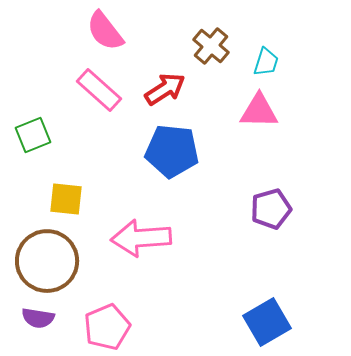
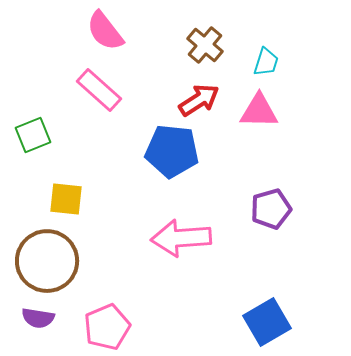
brown cross: moved 6 px left, 1 px up
red arrow: moved 34 px right, 11 px down
pink arrow: moved 40 px right
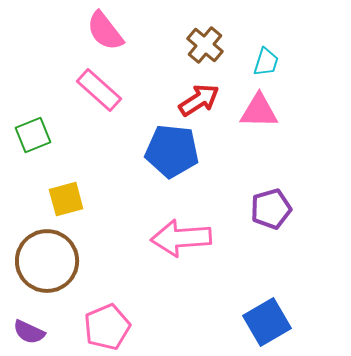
yellow square: rotated 21 degrees counterclockwise
purple semicircle: moved 9 px left, 14 px down; rotated 16 degrees clockwise
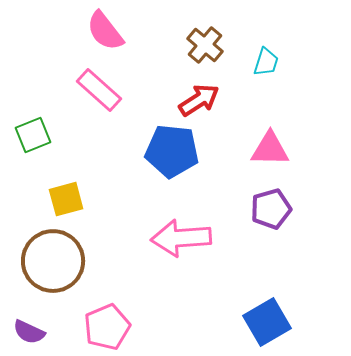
pink triangle: moved 11 px right, 38 px down
brown circle: moved 6 px right
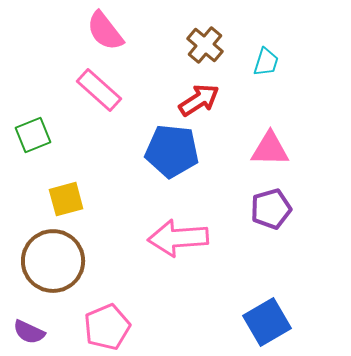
pink arrow: moved 3 px left
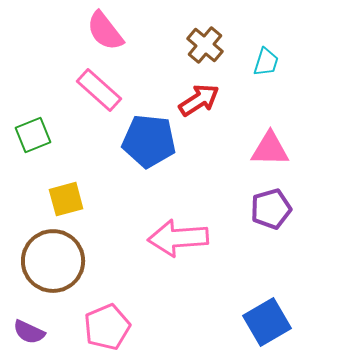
blue pentagon: moved 23 px left, 10 px up
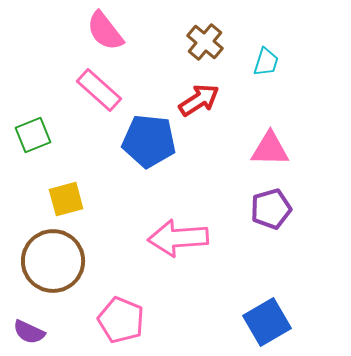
brown cross: moved 3 px up
pink pentagon: moved 14 px right, 7 px up; rotated 27 degrees counterclockwise
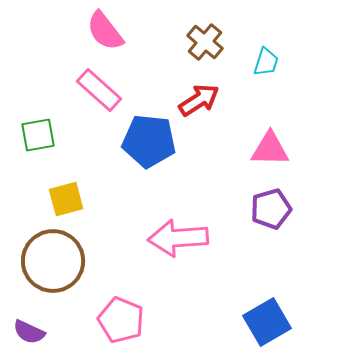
green square: moved 5 px right; rotated 12 degrees clockwise
